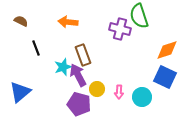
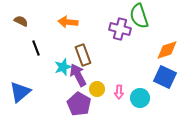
cyan circle: moved 2 px left, 1 px down
purple pentagon: rotated 15 degrees clockwise
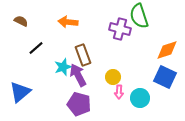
black line: rotated 70 degrees clockwise
yellow circle: moved 16 px right, 12 px up
purple pentagon: rotated 15 degrees counterclockwise
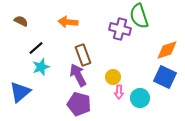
cyan star: moved 22 px left
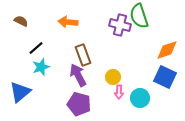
purple cross: moved 4 px up
